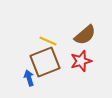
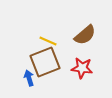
red star: moved 1 px right, 7 px down; rotated 25 degrees clockwise
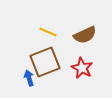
brown semicircle: rotated 15 degrees clockwise
yellow line: moved 9 px up
red star: rotated 20 degrees clockwise
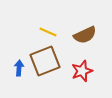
brown square: moved 1 px up
red star: moved 3 px down; rotated 25 degrees clockwise
blue arrow: moved 10 px left, 10 px up; rotated 21 degrees clockwise
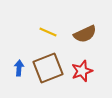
brown semicircle: moved 1 px up
brown square: moved 3 px right, 7 px down
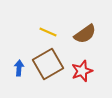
brown semicircle: rotated 10 degrees counterclockwise
brown square: moved 4 px up; rotated 8 degrees counterclockwise
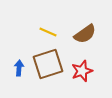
brown square: rotated 12 degrees clockwise
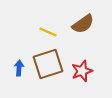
brown semicircle: moved 2 px left, 10 px up
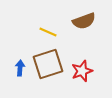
brown semicircle: moved 1 px right, 3 px up; rotated 15 degrees clockwise
blue arrow: moved 1 px right
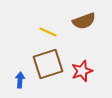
blue arrow: moved 12 px down
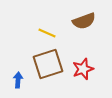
yellow line: moved 1 px left, 1 px down
red star: moved 1 px right, 2 px up
blue arrow: moved 2 px left
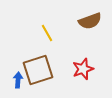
brown semicircle: moved 6 px right
yellow line: rotated 36 degrees clockwise
brown square: moved 10 px left, 6 px down
